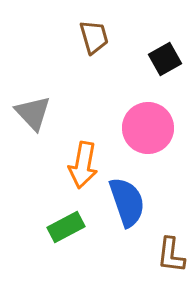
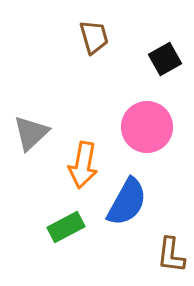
gray triangle: moved 2 px left, 20 px down; rotated 30 degrees clockwise
pink circle: moved 1 px left, 1 px up
blue semicircle: rotated 48 degrees clockwise
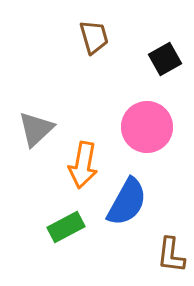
gray triangle: moved 5 px right, 4 px up
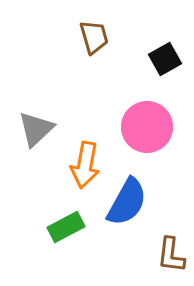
orange arrow: moved 2 px right
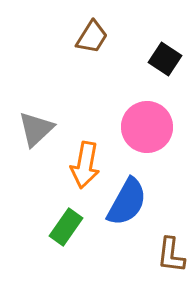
brown trapezoid: moved 2 px left; rotated 48 degrees clockwise
black square: rotated 28 degrees counterclockwise
green rectangle: rotated 27 degrees counterclockwise
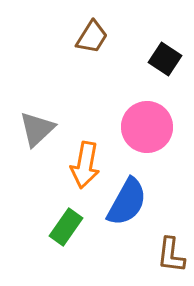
gray triangle: moved 1 px right
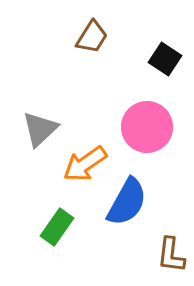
gray triangle: moved 3 px right
orange arrow: moved 1 px up; rotated 45 degrees clockwise
green rectangle: moved 9 px left
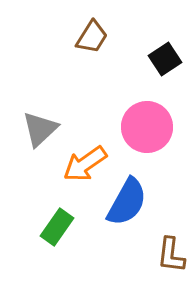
black square: rotated 24 degrees clockwise
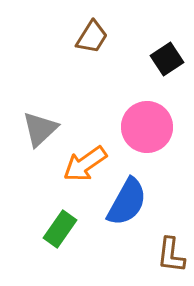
black square: moved 2 px right
green rectangle: moved 3 px right, 2 px down
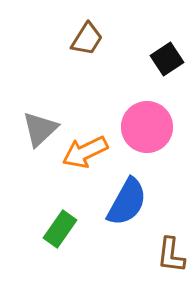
brown trapezoid: moved 5 px left, 2 px down
orange arrow: moved 12 px up; rotated 9 degrees clockwise
